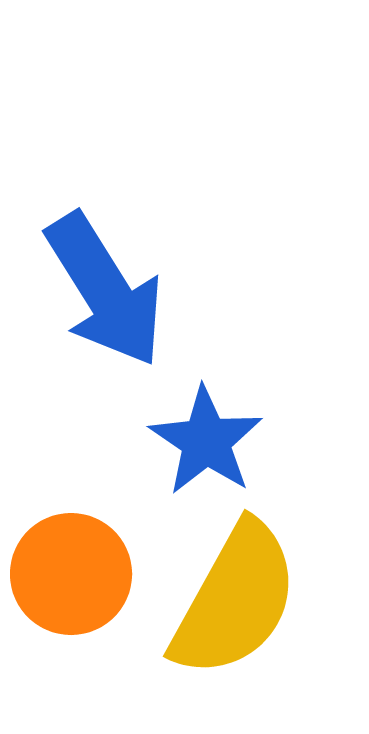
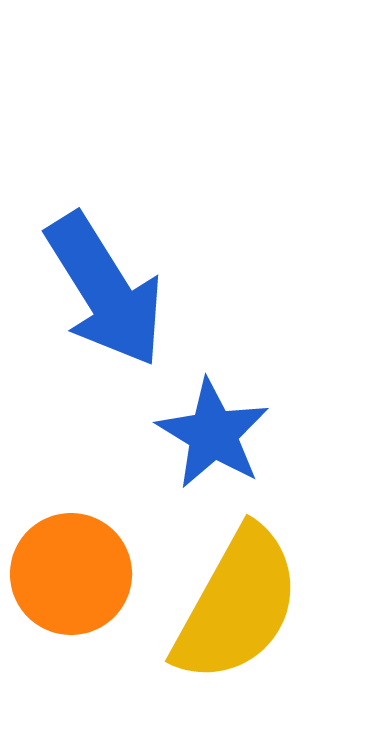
blue star: moved 7 px right, 7 px up; rotated 3 degrees counterclockwise
yellow semicircle: moved 2 px right, 5 px down
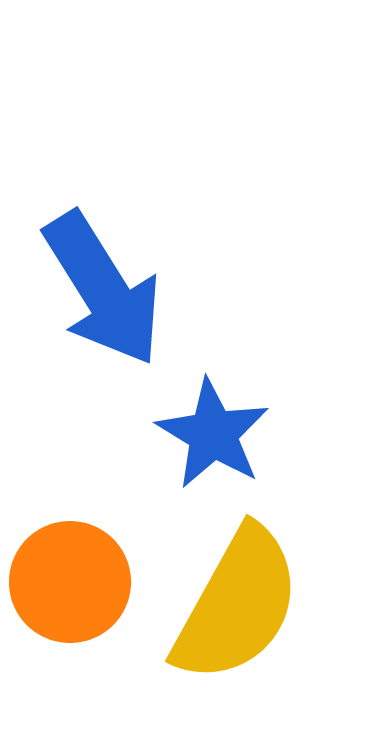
blue arrow: moved 2 px left, 1 px up
orange circle: moved 1 px left, 8 px down
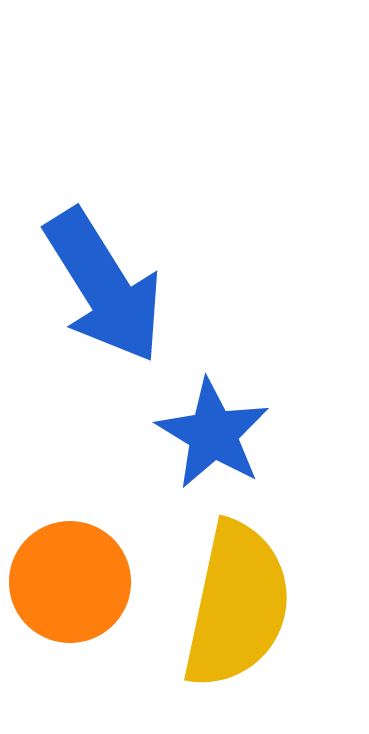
blue arrow: moved 1 px right, 3 px up
yellow semicircle: rotated 17 degrees counterclockwise
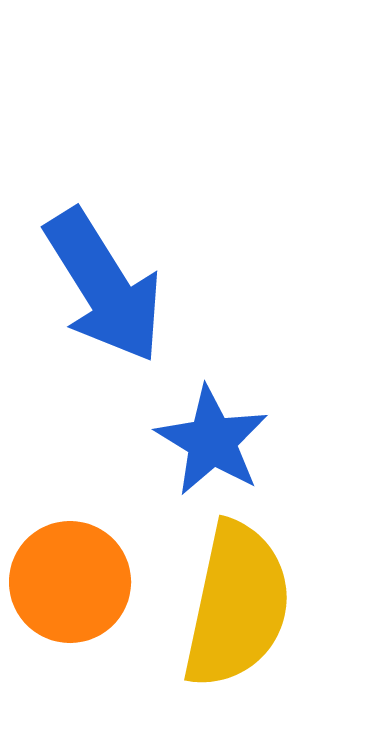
blue star: moved 1 px left, 7 px down
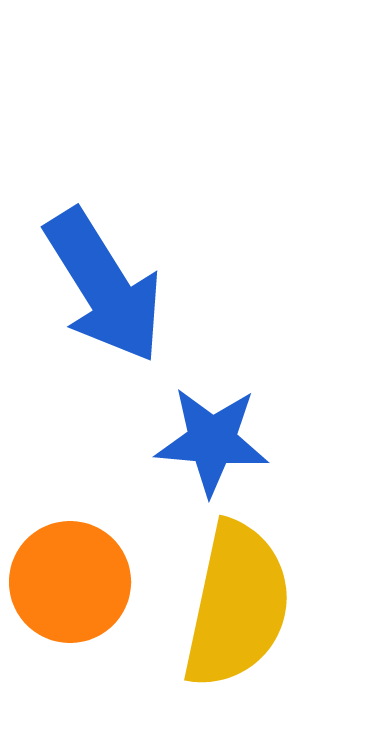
blue star: rotated 26 degrees counterclockwise
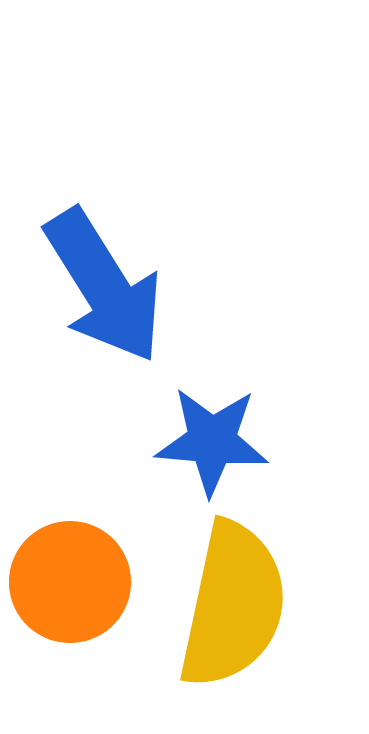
yellow semicircle: moved 4 px left
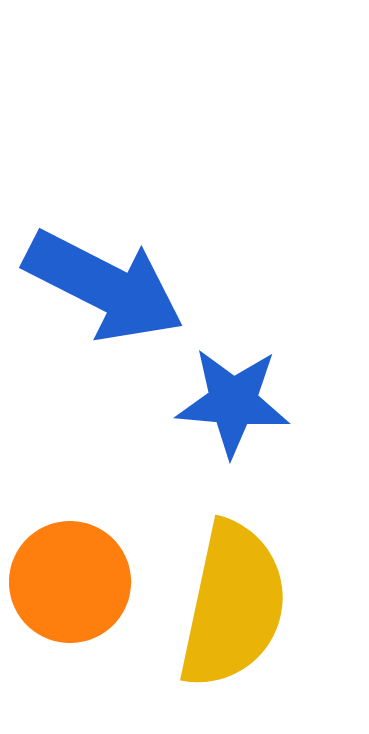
blue arrow: rotated 31 degrees counterclockwise
blue star: moved 21 px right, 39 px up
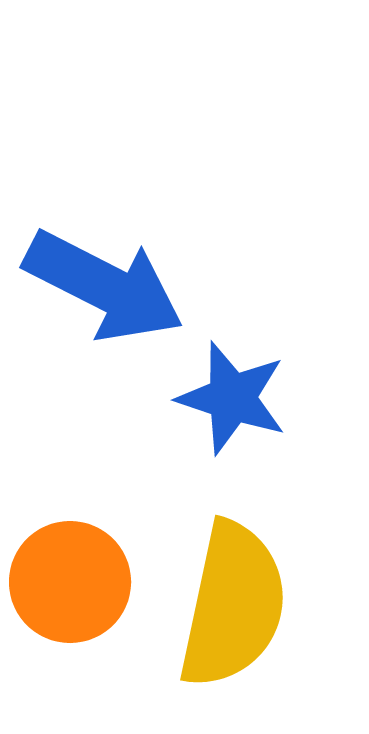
blue star: moved 1 px left, 4 px up; rotated 13 degrees clockwise
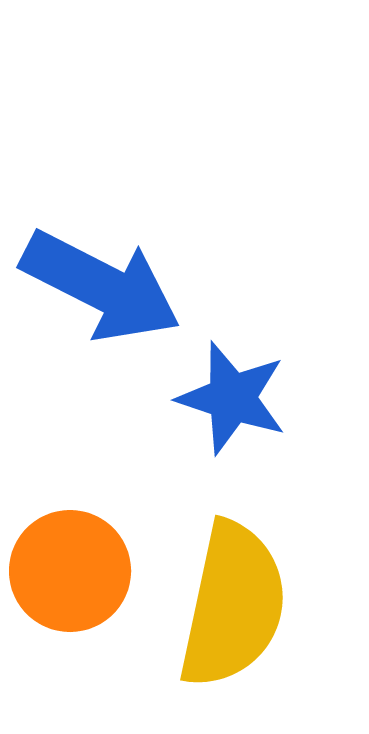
blue arrow: moved 3 px left
orange circle: moved 11 px up
